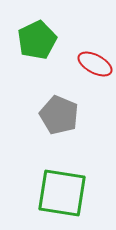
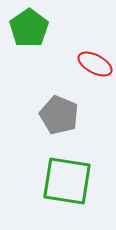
green pentagon: moved 8 px left, 12 px up; rotated 9 degrees counterclockwise
green square: moved 5 px right, 12 px up
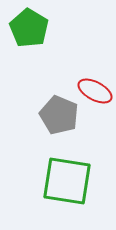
green pentagon: rotated 6 degrees counterclockwise
red ellipse: moved 27 px down
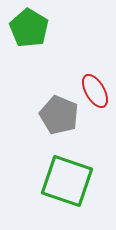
red ellipse: rotated 32 degrees clockwise
green square: rotated 10 degrees clockwise
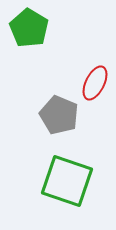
red ellipse: moved 8 px up; rotated 56 degrees clockwise
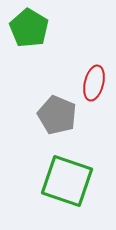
red ellipse: moved 1 px left; rotated 12 degrees counterclockwise
gray pentagon: moved 2 px left
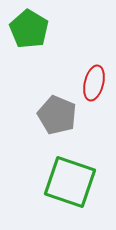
green pentagon: moved 1 px down
green square: moved 3 px right, 1 px down
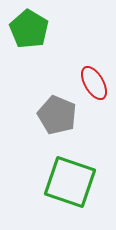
red ellipse: rotated 44 degrees counterclockwise
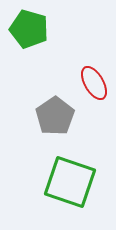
green pentagon: rotated 15 degrees counterclockwise
gray pentagon: moved 2 px left, 1 px down; rotated 15 degrees clockwise
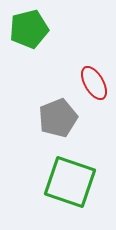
green pentagon: rotated 30 degrees counterclockwise
gray pentagon: moved 3 px right, 2 px down; rotated 12 degrees clockwise
